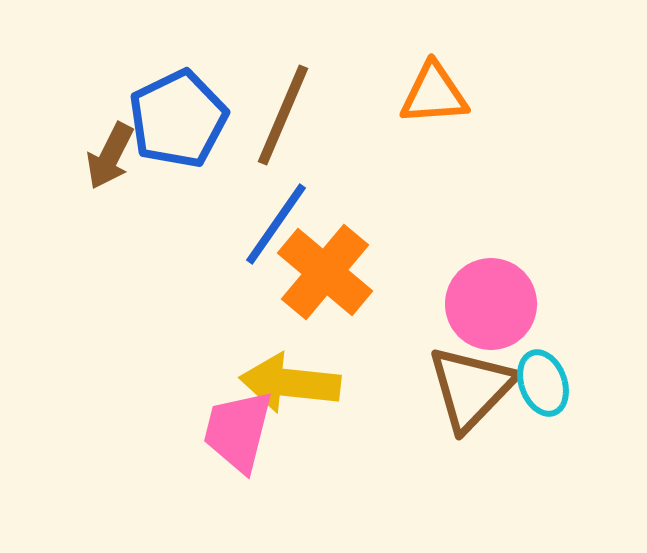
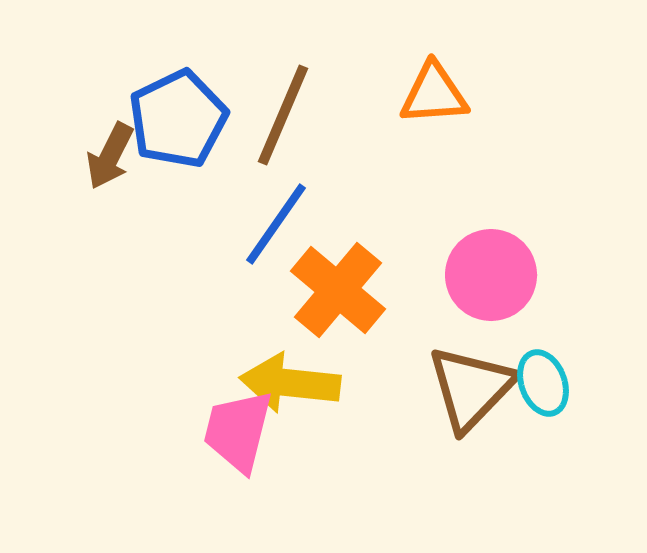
orange cross: moved 13 px right, 18 px down
pink circle: moved 29 px up
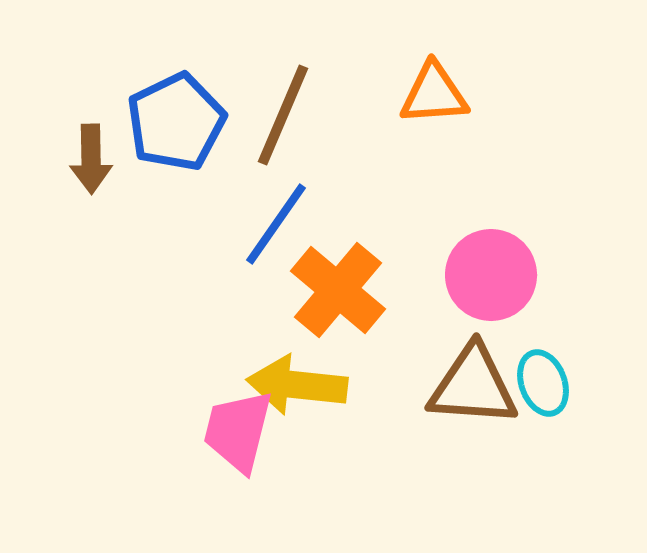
blue pentagon: moved 2 px left, 3 px down
brown arrow: moved 19 px left, 3 px down; rotated 28 degrees counterclockwise
yellow arrow: moved 7 px right, 2 px down
brown triangle: moved 2 px right, 2 px up; rotated 50 degrees clockwise
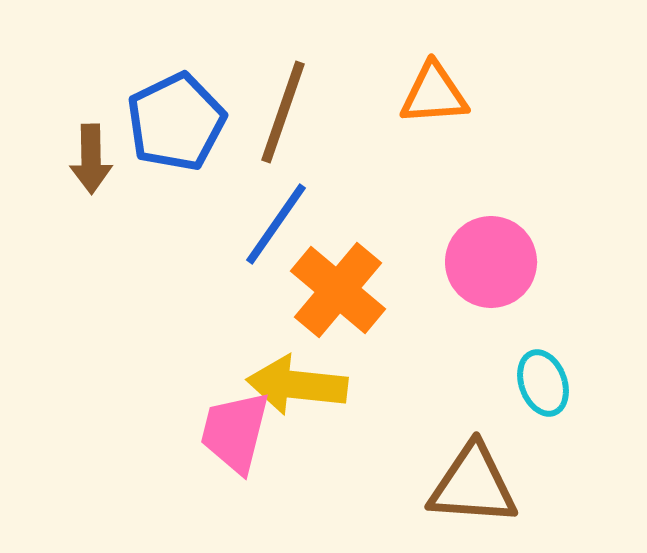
brown line: moved 3 px up; rotated 4 degrees counterclockwise
pink circle: moved 13 px up
brown triangle: moved 99 px down
pink trapezoid: moved 3 px left, 1 px down
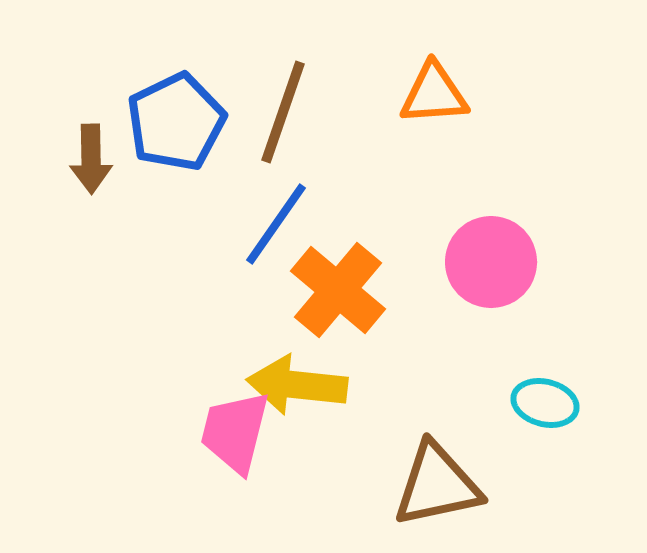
cyan ellipse: moved 2 px right, 20 px down; rotated 56 degrees counterclockwise
brown triangle: moved 36 px left; rotated 16 degrees counterclockwise
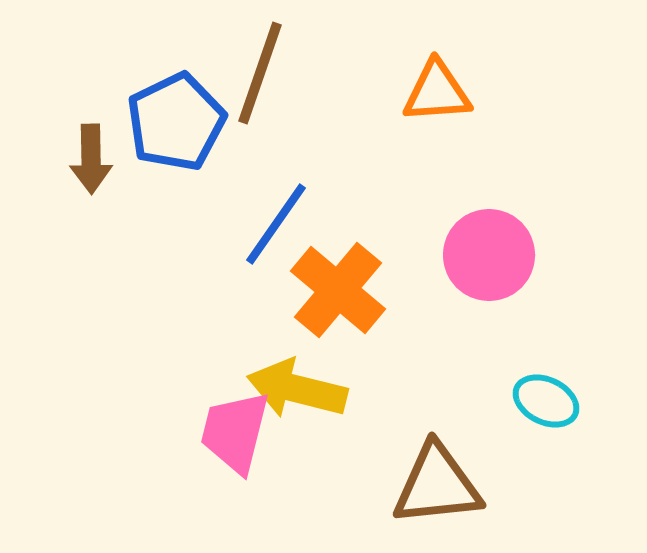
orange triangle: moved 3 px right, 2 px up
brown line: moved 23 px left, 39 px up
pink circle: moved 2 px left, 7 px up
yellow arrow: moved 4 px down; rotated 8 degrees clockwise
cyan ellipse: moved 1 px right, 2 px up; rotated 12 degrees clockwise
brown triangle: rotated 6 degrees clockwise
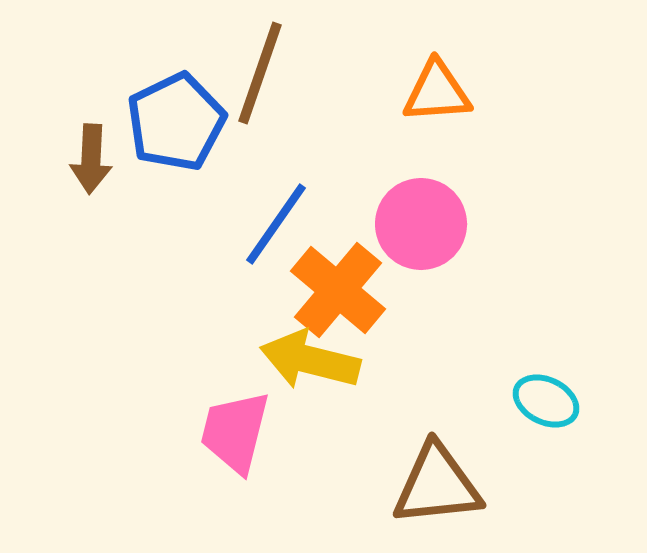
brown arrow: rotated 4 degrees clockwise
pink circle: moved 68 px left, 31 px up
yellow arrow: moved 13 px right, 29 px up
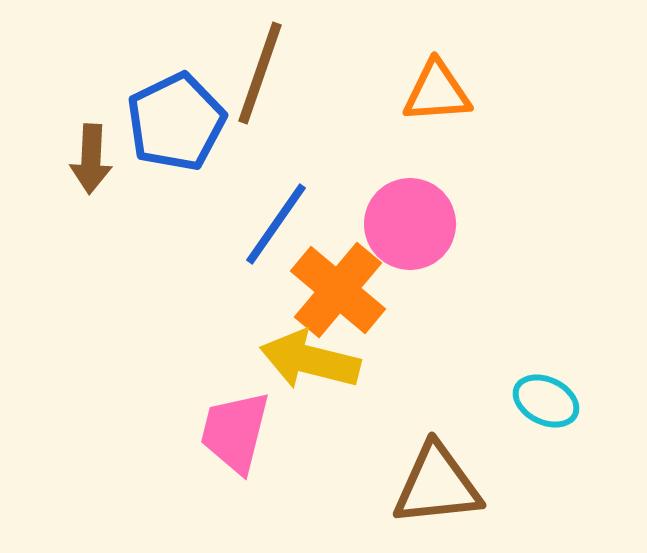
pink circle: moved 11 px left
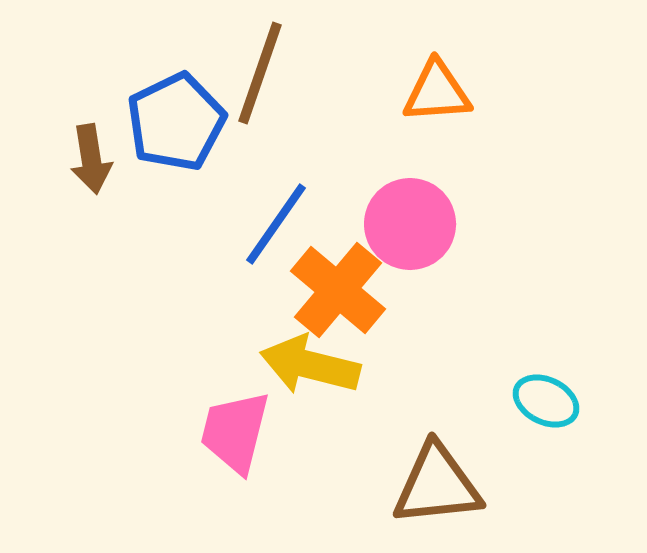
brown arrow: rotated 12 degrees counterclockwise
yellow arrow: moved 5 px down
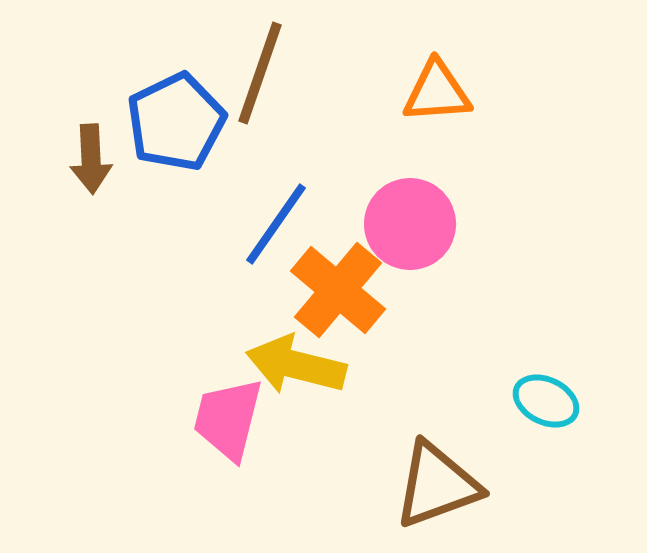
brown arrow: rotated 6 degrees clockwise
yellow arrow: moved 14 px left
pink trapezoid: moved 7 px left, 13 px up
brown triangle: rotated 14 degrees counterclockwise
